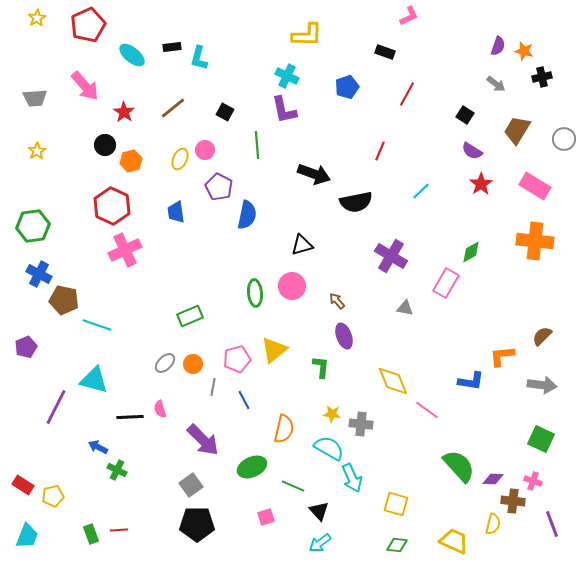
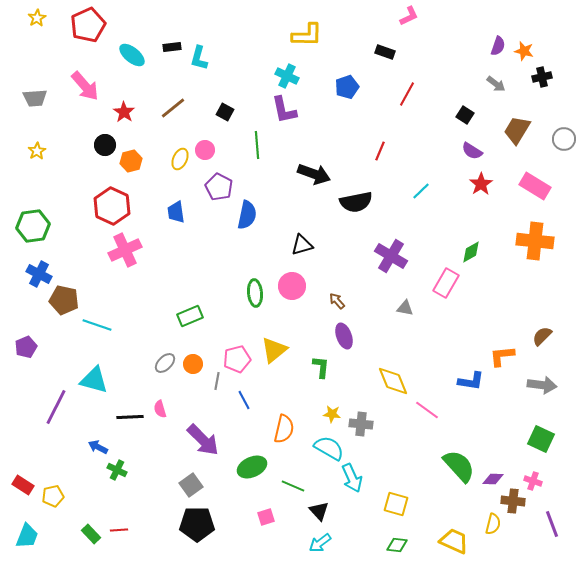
gray line at (213, 387): moved 4 px right, 6 px up
green rectangle at (91, 534): rotated 24 degrees counterclockwise
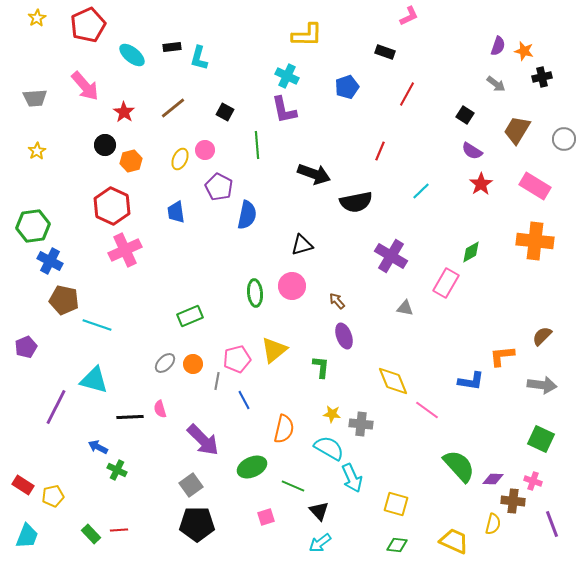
blue cross at (39, 274): moved 11 px right, 13 px up
